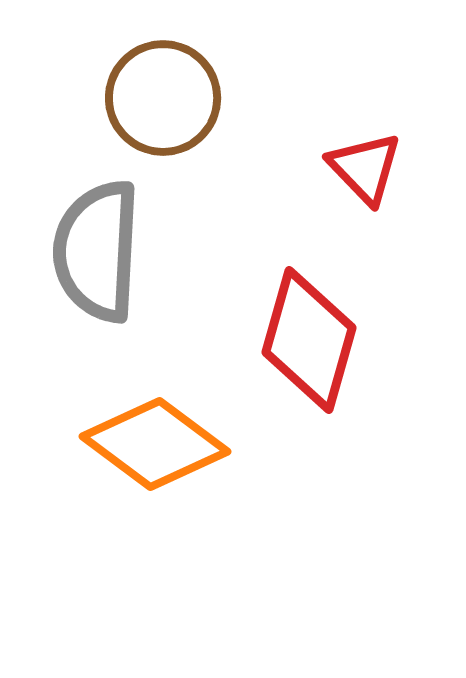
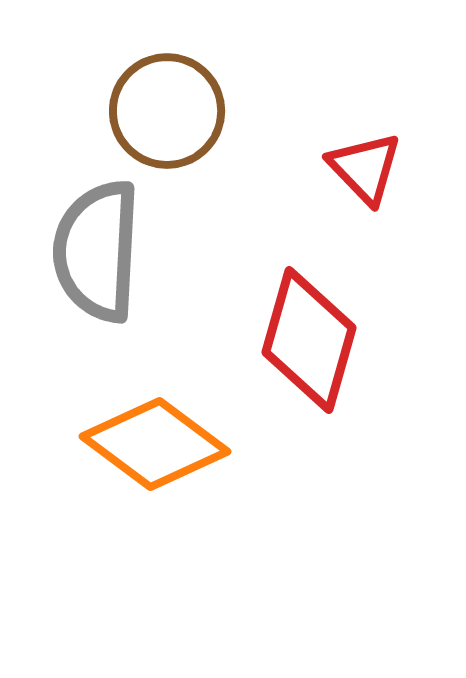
brown circle: moved 4 px right, 13 px down
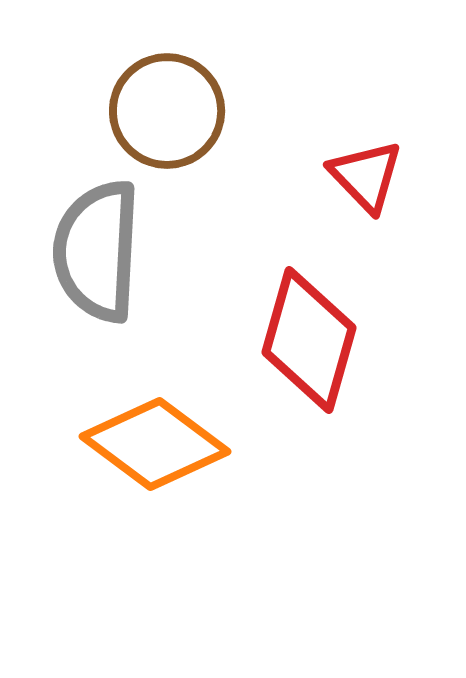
red triangle: moved 1 px right, 8 px down
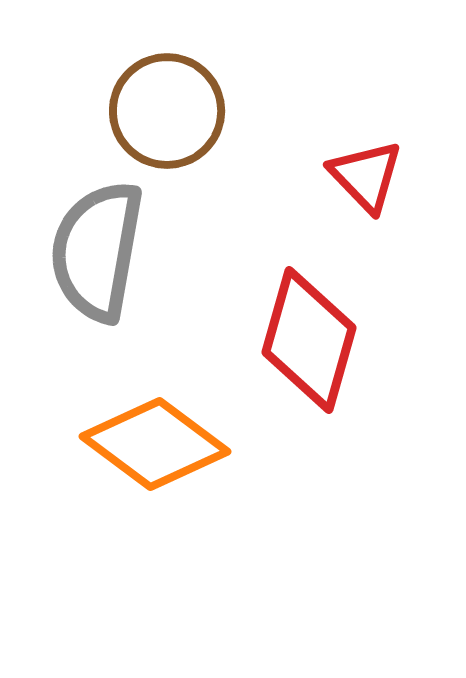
gray semicircle: rotated 7 degrees clockwise
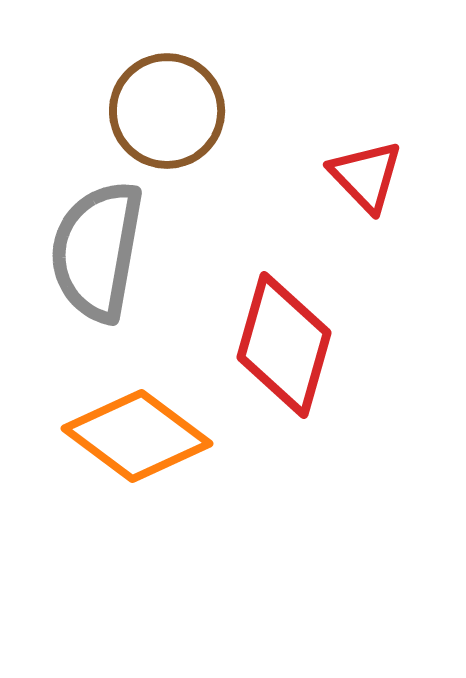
red diamond: moved 25 px left, 5 px down
orange diamond: moved 18 px left, 8 px up
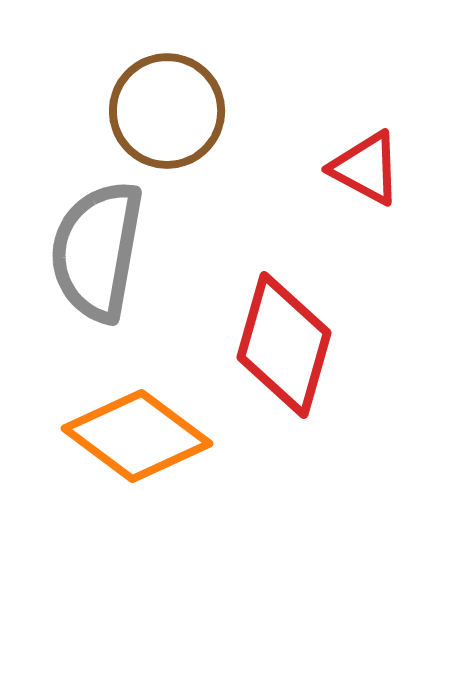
red triangle: moved 8 px up; rotated 18 degrees counterclockwise
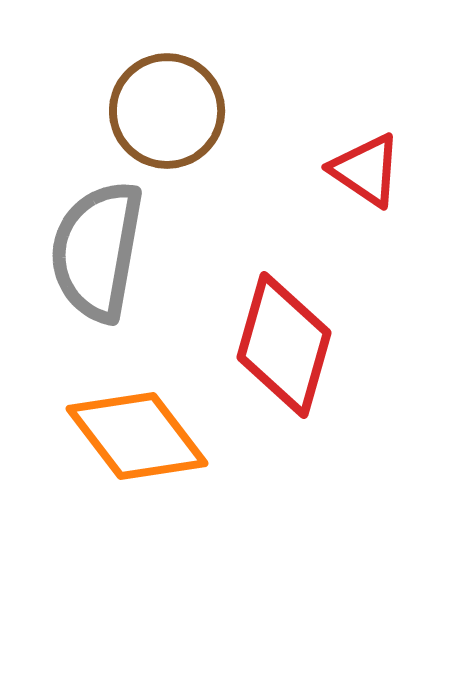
red triangle: moved 2 px down; rotated 6 degrees clockwise
orange diamond: rotated 16 degrees clockwise
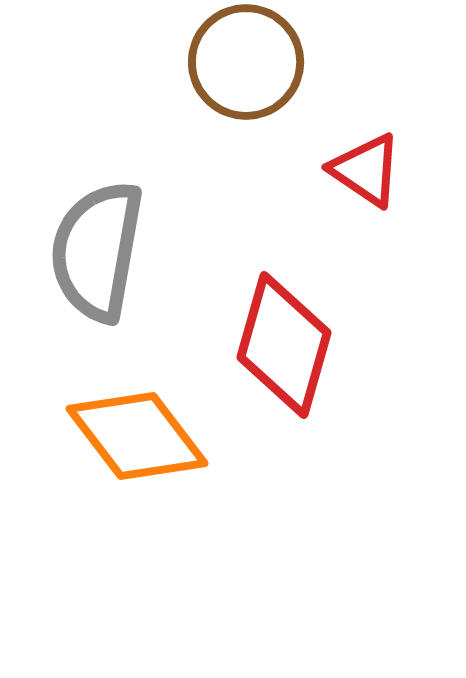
brown circle: moved 79 px right, 49 px up
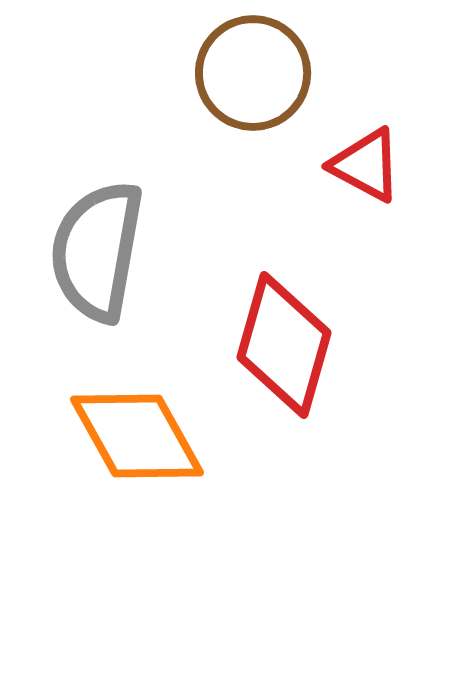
brown circle: moved 7 px right, 11 px down
red triangle: moved 5 px up; rotated 6 degrees counterclockwise
orange diamond: rotated 8 degrees clockwise
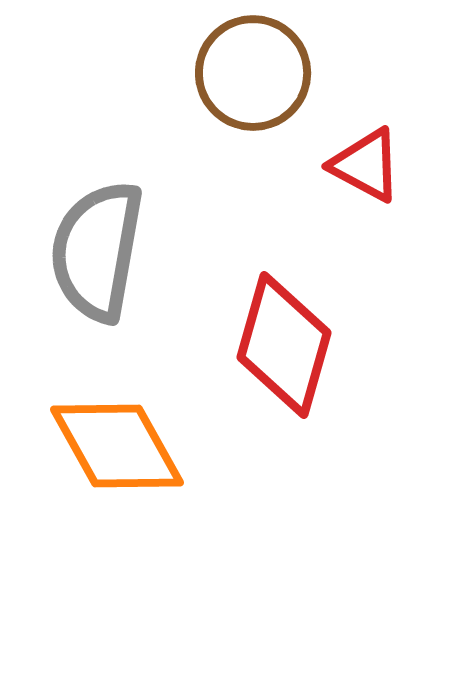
orange diamond: moved 20 px left, 10 px down
